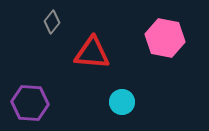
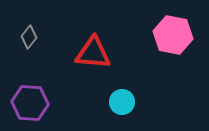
gray diamond: moved 23 px left, 15 px down
pink hexagon: moved 8 px right, 3 px up
red triangle: moved 1 px right
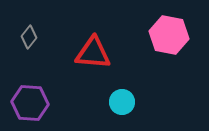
pink hexagon: moved 4 px left
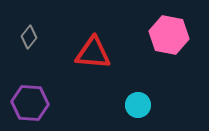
cyan circle: moved 16 px right, 3 px down
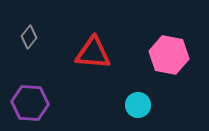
pink hexagon: moved 20 px down
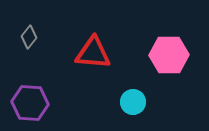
pink hexagon: rotated 12 degrees counterclockwise
cyan circle: moved 5 px left, 3 px up
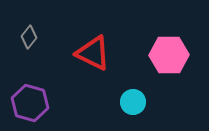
red triangle: rotated 21 degrees clockwise
purple hexagon: rotated 12 degrees clockwise
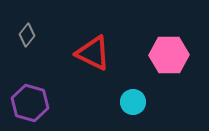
gray diamond: moved 2 px left, 2 px up
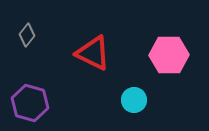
cyan circle: moved 1 px right, 2 px up
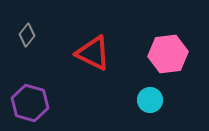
pink hexagon: moved 1 px left, 1 px up; rotated 6 degrees counterclockwise
cyan circle: moved 16 px right
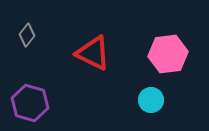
cyan circle: moved 1 px right
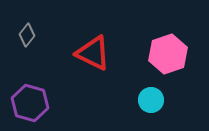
pink hexagon: rotated 12 degrees counterclockwise
